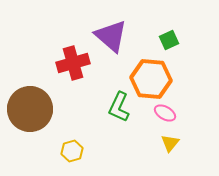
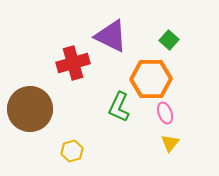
purple triangle: rotated 15 degrees counterclockwise
green square: rotated 24 degrees counterclockwise
orange hexagon: rotated 6 degrees counterclockwise
pink ellipse: rotated 40 degrees clockwise
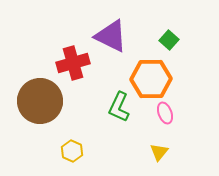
brown circle: moved 10 px right, 8 px up
yellow triangle: moved 11 px left, 9 px down
yellow hexagon: rotated 20 degrees counterclockwise
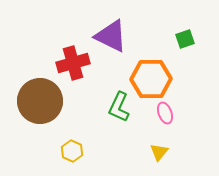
green square: moved 16 px right, 1 px up; rotated 30 degrees clockwise
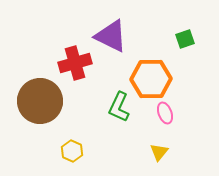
red cross: moved 2 px right
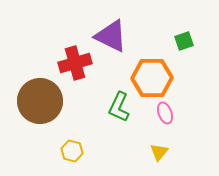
green square: moved 1 px left, 2 px down
orange hexagon: moved 1 px right, 1 px up
yellow hexagon: rotated 10 degrees counterclockwise
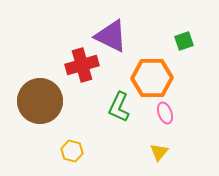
red cross: moved 7 px right, 2 px down
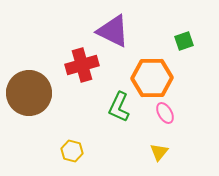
purple triangle: moved 2 px right, 5 px up
brown circle: moved 11 px left, 8 px up
pink ellipse: rotated 10 degrees counterclockwise
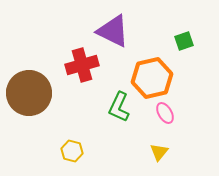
orange hexagon: rotated 12 degrees counterclockwise
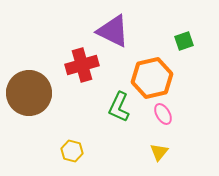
pink ellipse: moved 2 px left, 1 px down
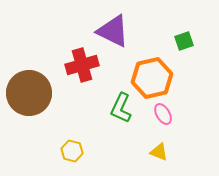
green L-shape: moved 2 px right, 1 px down
yellow triangle: rotated 48 degrees counterclockwise
